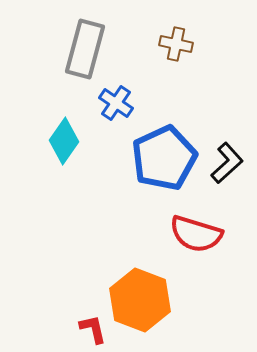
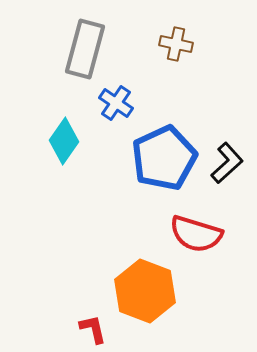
orange hexagon: moved 5 px right, 9 px up
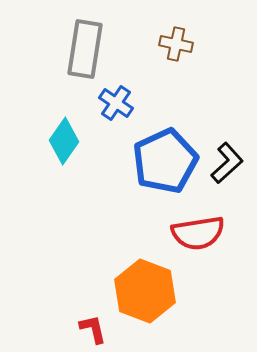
gray rectangle: rotated 6 degrees counterclockwise
blue pentagon: moved 1 px right, 3 px down
red semicircle: moved 2 px right, 1 px up; rotated 26 degrees counterclockwise
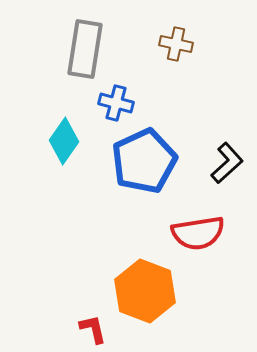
blue cross: rotated 20 degrees counterclockwise
blue pentagon: moved 21 px left
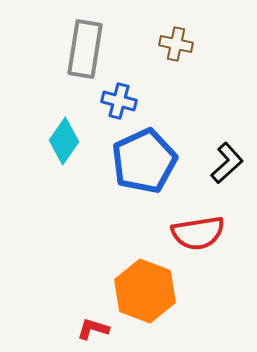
blue cross: moved 3 px right, 2 px up
red L-shape: rotated 60 degrees counterclockwise
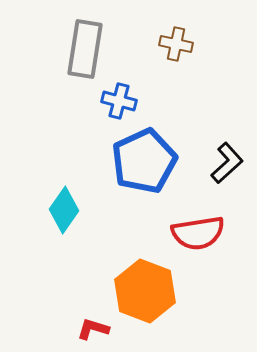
cyan diamond: moved 69 px down
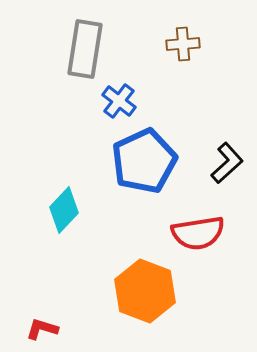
brown cross: moved 7 px right; rotated 16 degrees counterclockwise
blue cross: rotated 24 degrees clockwise
cyan diamond: rotated 9 degrees clockwise
red L-shape: moved 51 px left
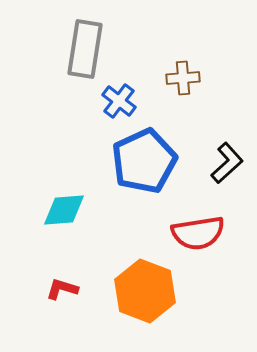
brown cross: moved 34 px down
cyan diamond: rotated 42 degrees clockwise
red L-shape: moved 20 px right, 40 px up
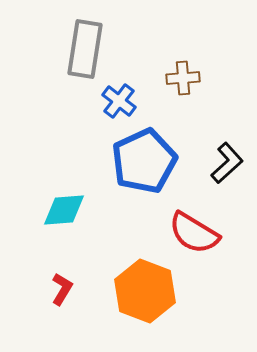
red semicircle: moved 4 px left; rotated 40 degrees clockwise
red L-shape: rotated 104 degrees clockwise
